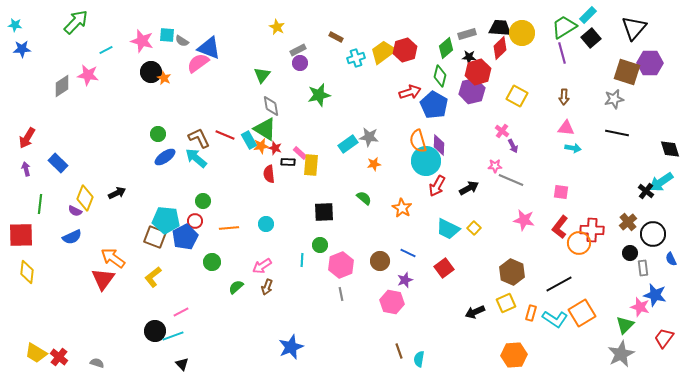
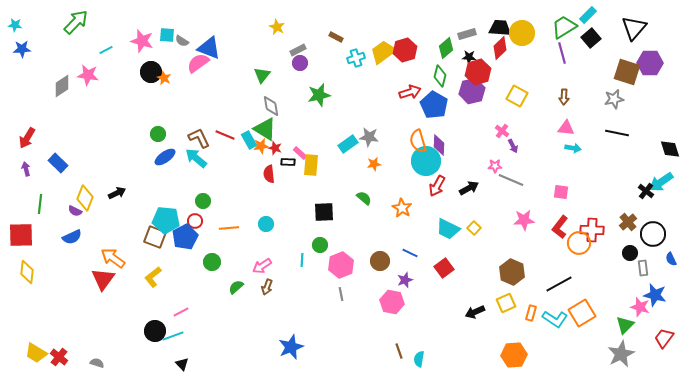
pink star at (524, 220): rotated 15 degrees counterclockwise
blue line at (408, 253): moved 2 px right
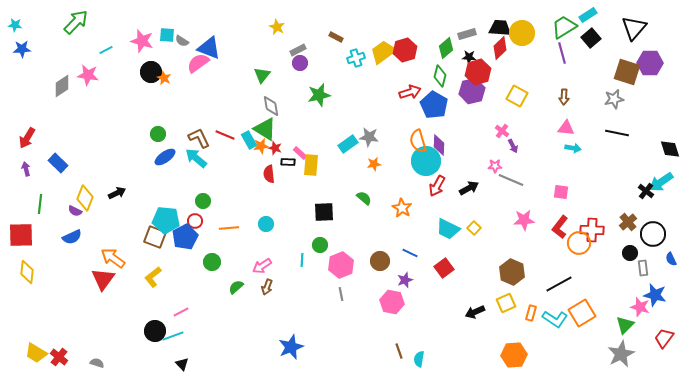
cyan rectangle at (588, 15): rotated 12 degrees clockwise
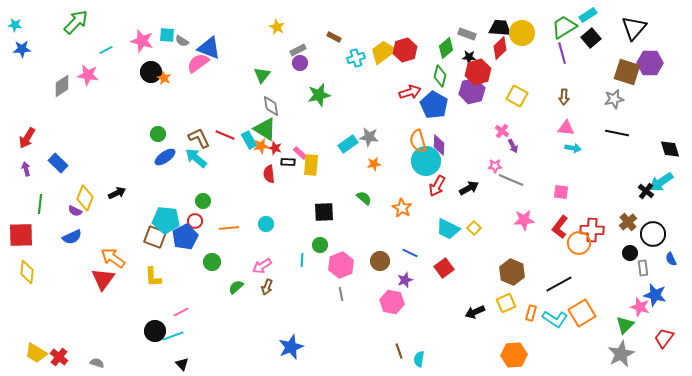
gray rectangle at (467, 34): rotated 36 degrees clockwise
brown rectangle at (336, 37): moved 2 px left
yellow L-shape at (153, 277): rotated 55 degrees counterclockwise
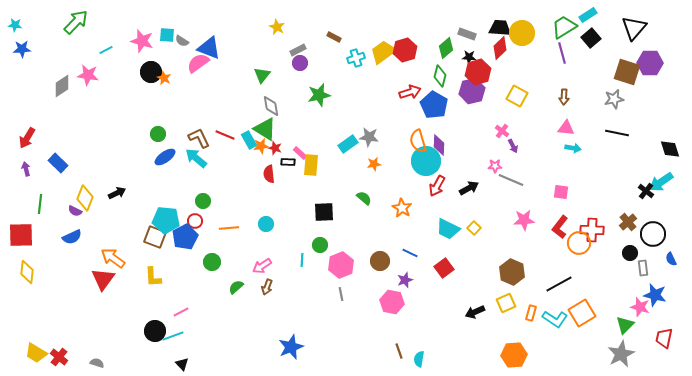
red trapezoid at (664, 338): rotated 25 degrees counterclockwise
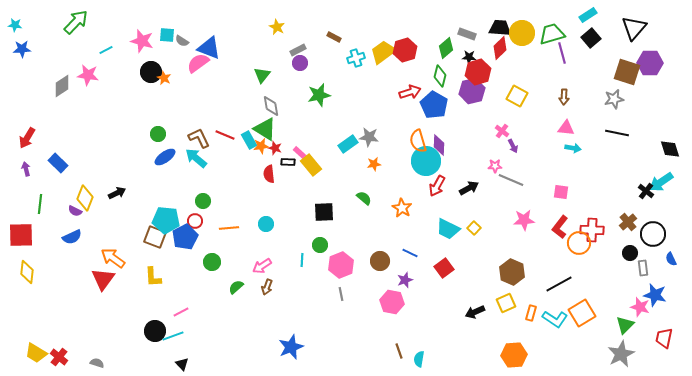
green trapezoid at (564, 27): moved 12 px left, 7 px down; rotated 16 degrees clockwise
yellow rectangle at (311, 165): rotated 45 degrees counterclockwise
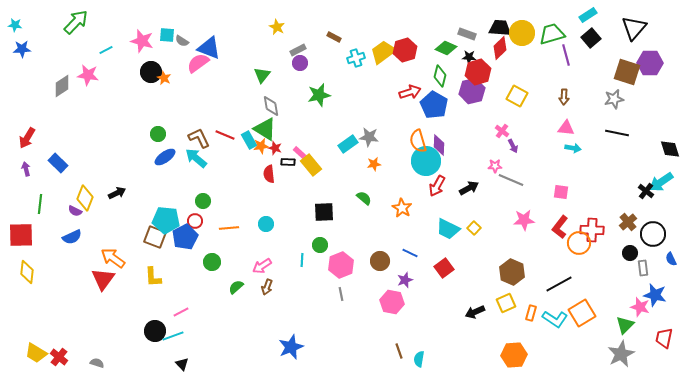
green diamond at (446, 48): rotated 65 degrees clockwise
purple line at (562, 53): moved 4 px right, 2 px down
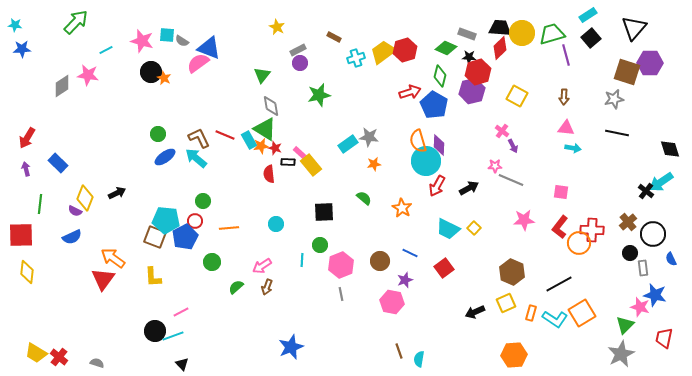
cyan circle at (266, 224): moved 10 px right
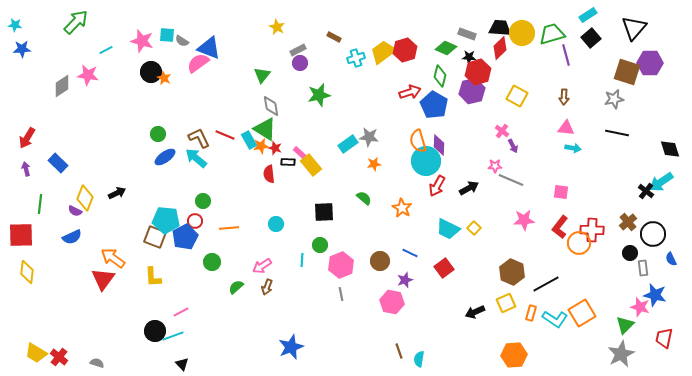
black line at (559, 284): moved 13 px left
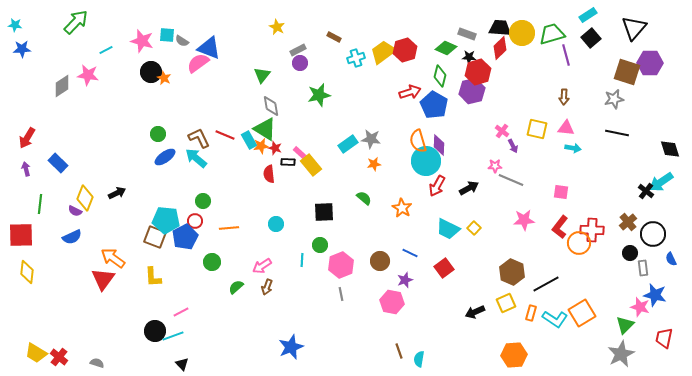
yellow square at (517, 96): moved 20 px right, 33 px down; rotated 15 degrees counterclockwise
gray star at (369, 137): moved 2 px right, 2 px down
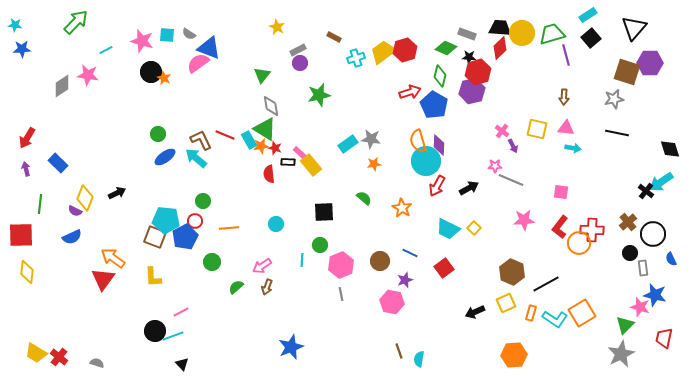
gray semicircle at (182, 41): moved 7 px right, 7 px up
brown L-shape at (199, 138): moved 2 px right, 2 px down
